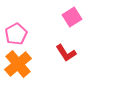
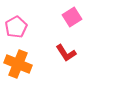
pink pentagon: moved 7 px up
orange cross: rotated 28 degrees counterclockwise
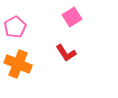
pink pentagon: moved 1 px left
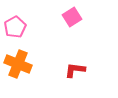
red L-shape: moved 9 px right, 17 px down; rotated 130 degrees clockwise
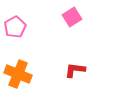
orange cross: moved 10 px down
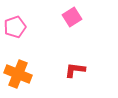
pink pentagon: rotated 10 degrees clockwise
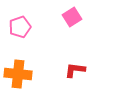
pink pentagon: moved 5 px right
orange cross: rotated 16 degrees counterclockwise
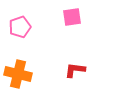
pink square: rotated 24 degrees clockwise
orange cross: rotated 8 degrees clockwise
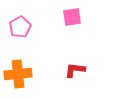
pink pentagon: rotated 10 degrees counterclockwise
orange cross: rotated 20 degrees counterclockwise
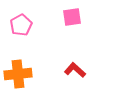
pink pentagon: moved 1 px right, 2 px up
red L-shape: rotated 35 degrees clockwise
